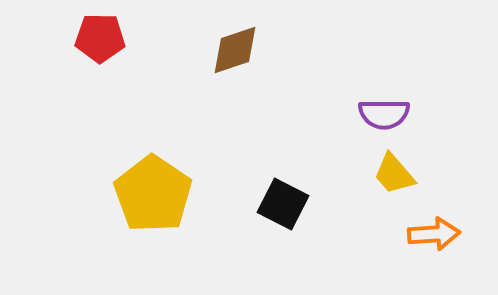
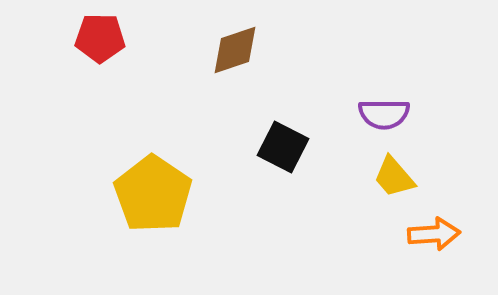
yellow trapezoid: moved 3 px down
black square: moved 57 px up
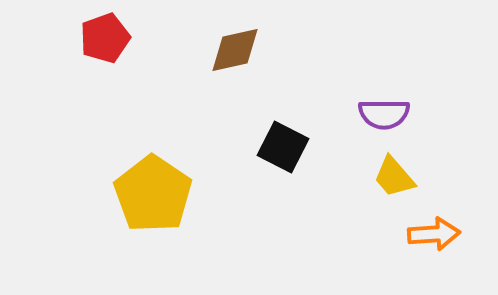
red pentagon: moved 5 px right; rotated 21 degrees counterclockwise
brown diamond: rotated 6 degrees clockwise
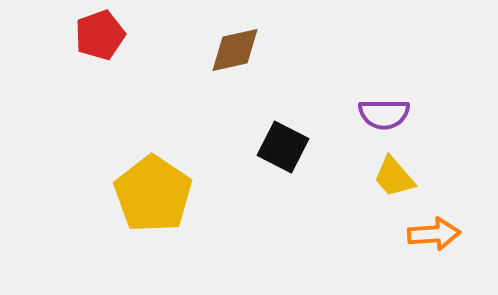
red pentagon: moved 5 px left, 3 px up
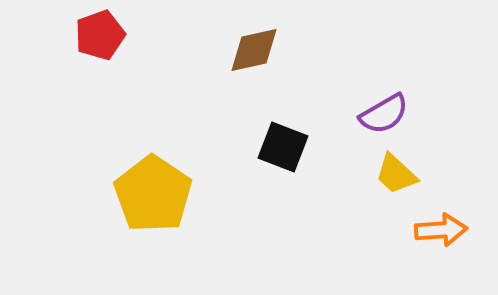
brown diamond: moved 19 px right
purple semicircle: rotated 30 degrees counterclockwise
black square: rotated 6 degrees counterclockwise
yellow trapezoid: moved 2 px right, 3 px up; rotated 6 degrees counterclockwise
orange arrow: moved 7 px right, 4 px up
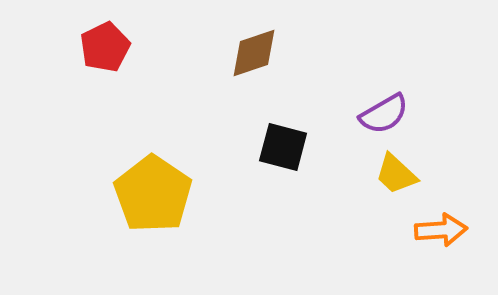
red pentagon: moved 5 px right, 12 px down; rotated 6 degrees counterclockwise
brown diamond: moved 3 px down; rotated 6 degrees counterclockwise
black square: rotated 6 degrees counterclockwise
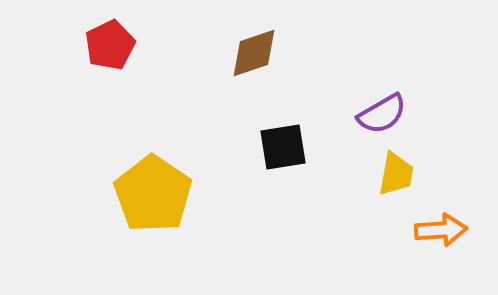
red pentagon: moved 5 px right, 2 px up
purple semicircle: moved 2 px left
black square: rotated 24 degrees counterclockwise
yellow trapezoid: rotated 123 degrees counterclockwise
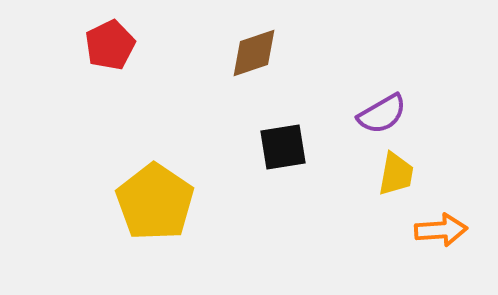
yellow pentagon: moved 2 px right, 8 px down
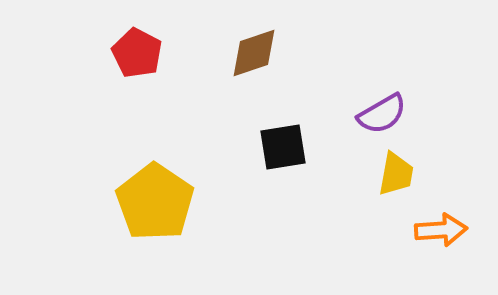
red pentagon: moved 27 px right, 8 px down; rotated 18 degrees counterclockwise
